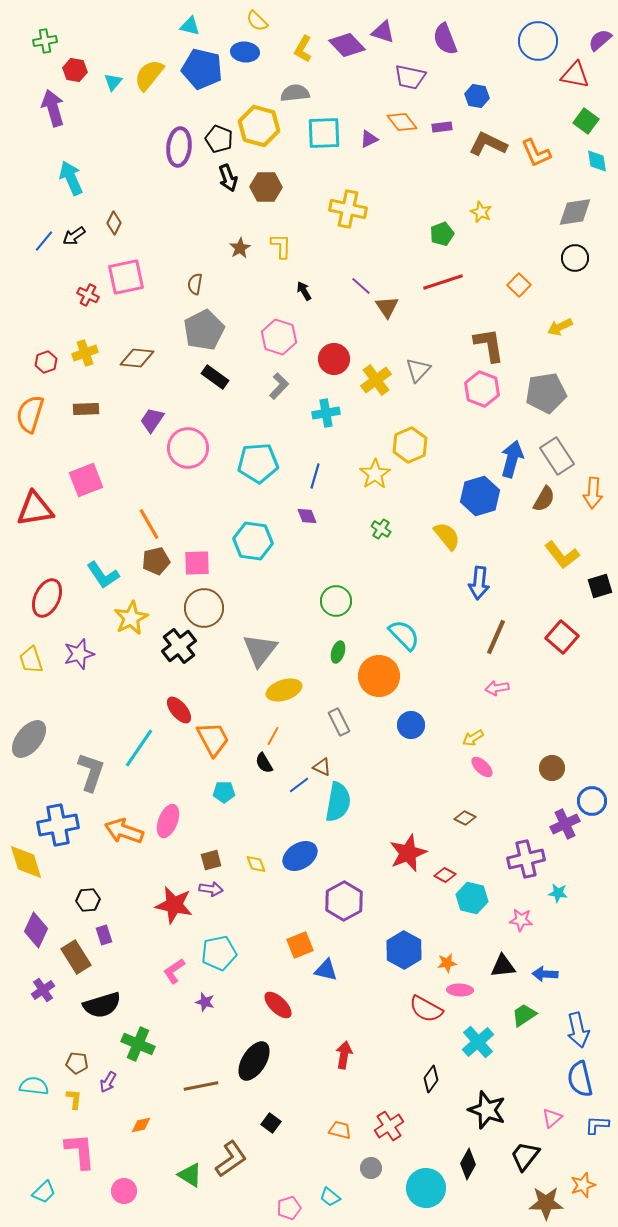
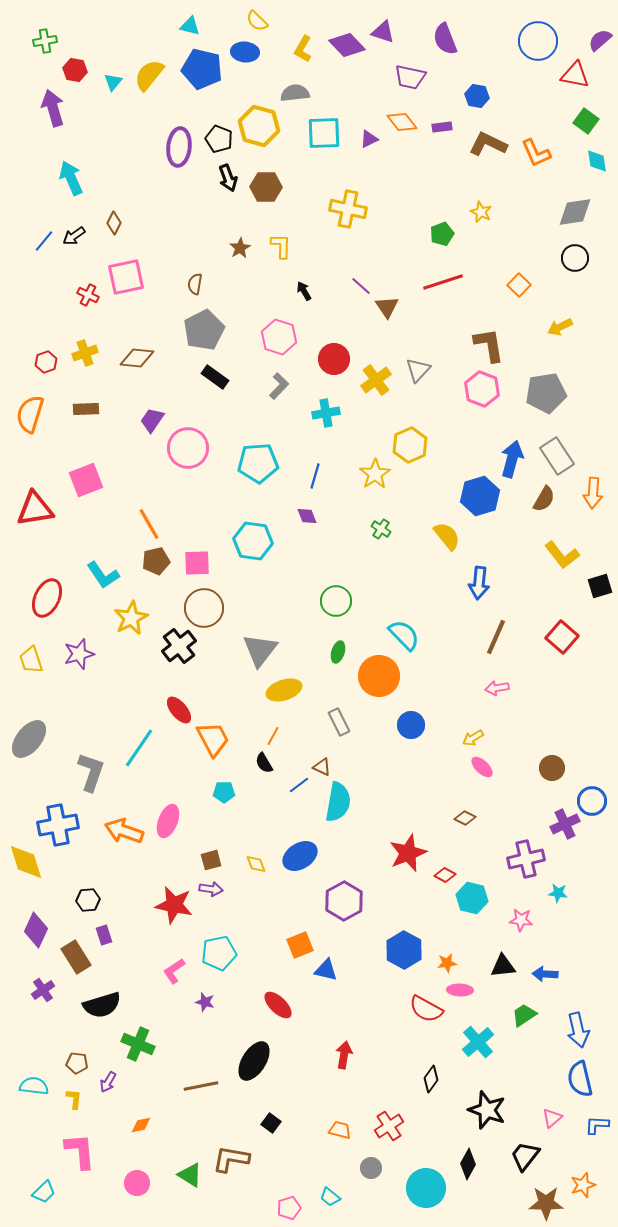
brown L-shape at (231, 1159): rotated 135 degrees counterclockwise
pink circle at (124, 1191): moved 13 px right, 8 px up
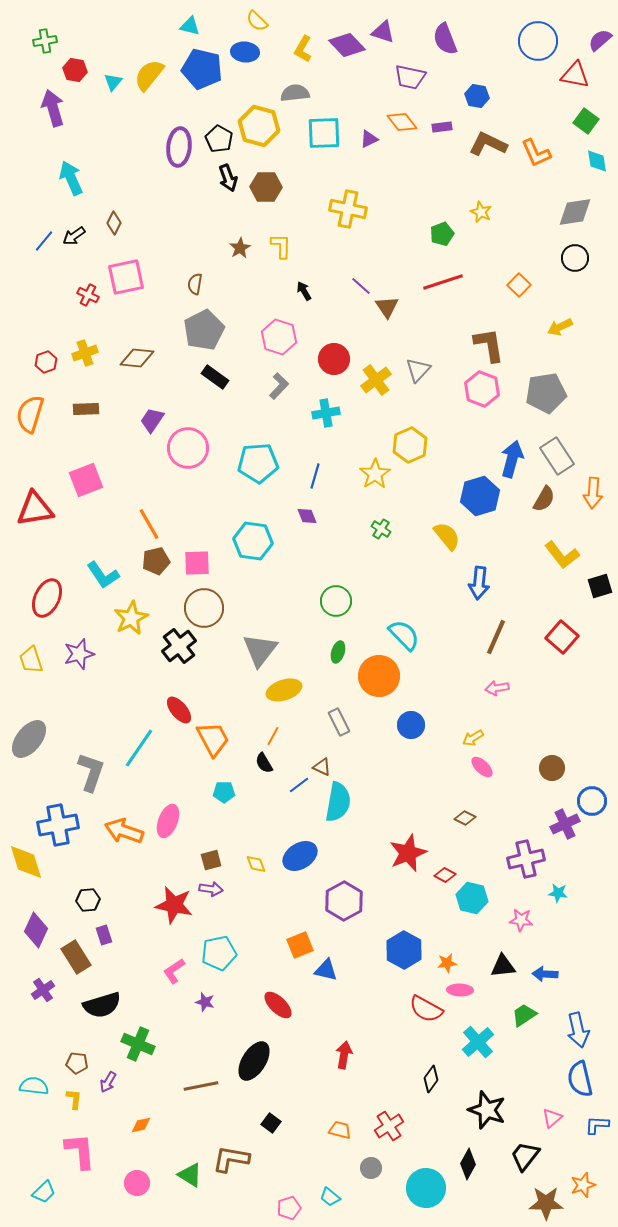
black pentagon at (219, 139): rotated 8 degrees clockwise
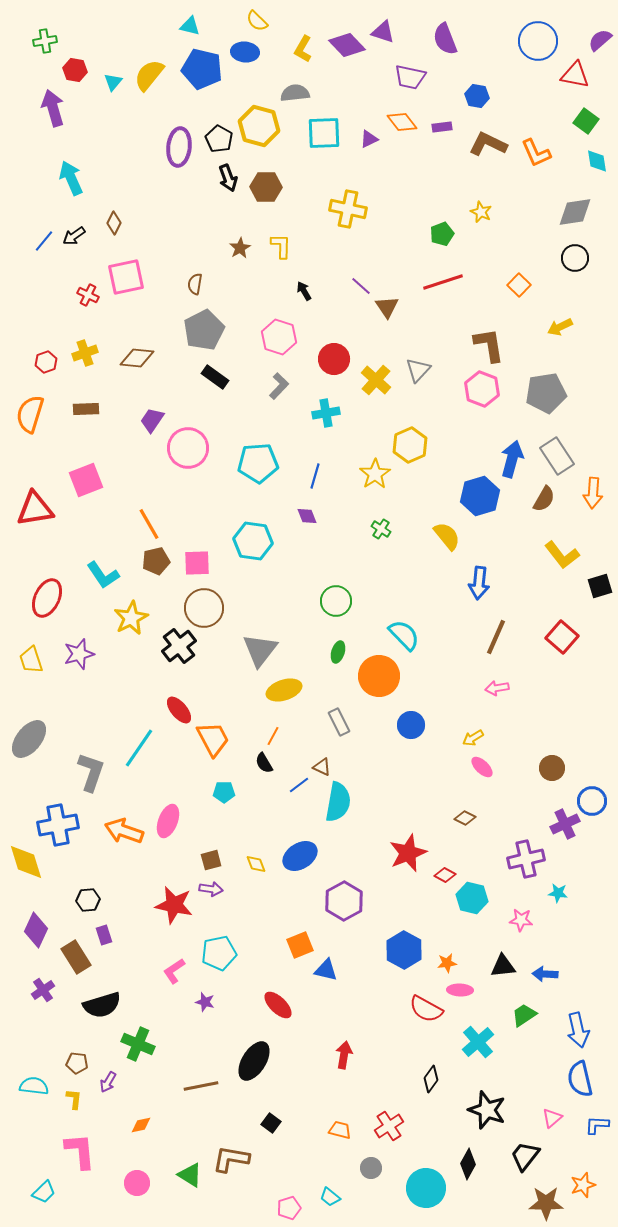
yellow cross at (376, 380): rotated 12 degrees counterclockwise
